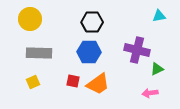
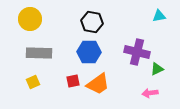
black hexagon: rotated 10 degrees clockwise
purple cross: moved 2 px down
red square: rotated 24 degrees counterclockwise
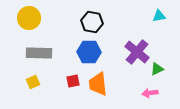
yellow circle: moved 1 px left, 1 px up
purple cross: rotated 25 degrees clockwise
orange trapezoid: rotated 120 degrees clockwise
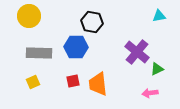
yellow circle: moved 2 px up
blue hexagon: moved 13 px left, 5 px up
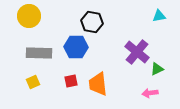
red square: moved 2 px left
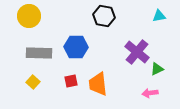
black hexagon: moved 12 px right, 6 px up
yellow square: rotated 24 degrees counterclockwise
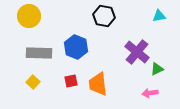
blue hexagon: rotated 20 degrees clockwise
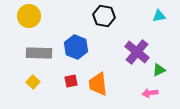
green triangle: moved 2 px right, 1 px down
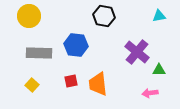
blue hexagon: moved 2 px up; rotated 15 degrees counterclockwise
green triangle: rotated 24 degrees clockwise
yellow square: moved 1 px left, 3 px down
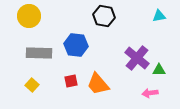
purple cross: moved 6 px down
orange trapezoid: rotated 35 degrees counterclockwise
